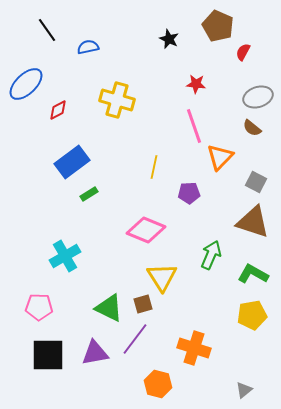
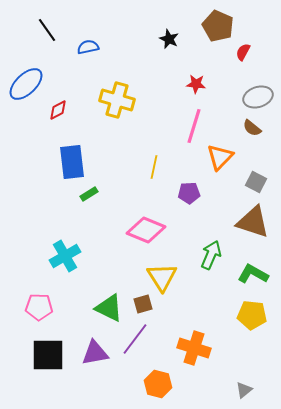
pink line: rotated 36 degrees clockwise
blue rectangle: rotated 60 degrees counterclockwise
yellow pentagon: rotated 16 degrees clockwise
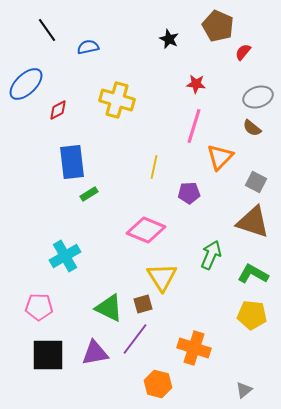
red semicircle: rotated 12 degrees clockwise
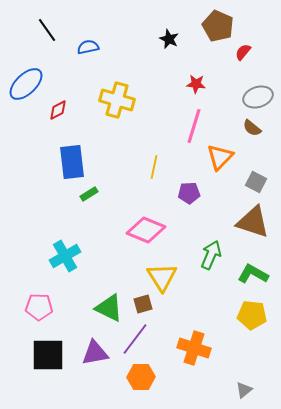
orange hexagon: moved 17 px left, 7 px up; rotated 16 degrees counterclockwise
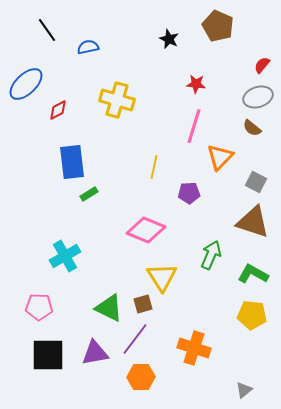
red semicircle: moved 19 px right, 13 px down
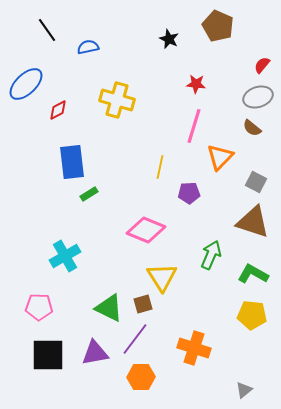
yellow line: moved 6 px right
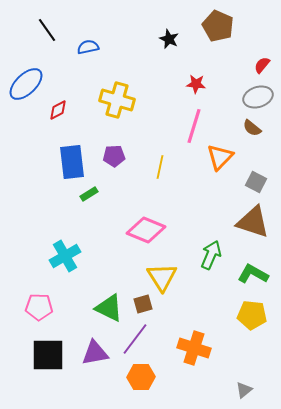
purple pentagon: moved 75 px left, 37 px up
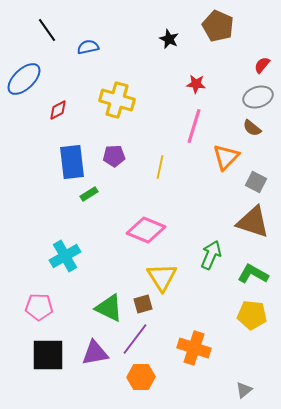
blue ellipse: moved 2 px left, 5 px up
orange triangle: moved 6 px right
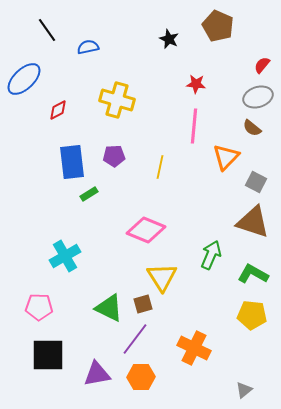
pink line: rotated 12 degrees counterclockwise
orange cross: rotated 8 degrees clockwise
purple triangle: moved 2 px right, 21 px down
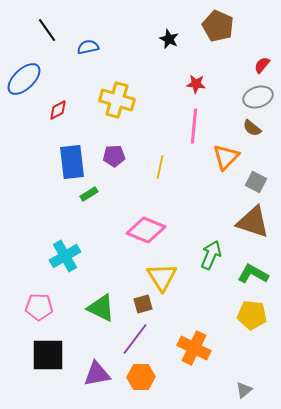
green triangle: moved 8 px left
